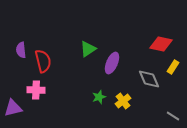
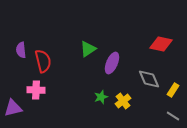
yellow rectangle: moved 23 px down
green star: moved 2 px right
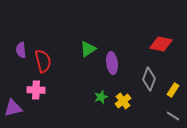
purple ellipse: rotated 30 degrees counterclockwise
gray diamond: rotated 45 degrees clockwise
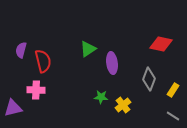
purple semicircle: rotated 21 degrees clockwise
green star: rotated 24 degrees clockwise
yellow cross: moved 4 px down
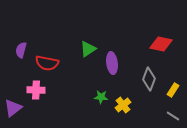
red semicircle: moved 4 px right, 2 px down; rotated 115 degrees clockwise
purple triangle: rotated 24 degrees counterclockwise
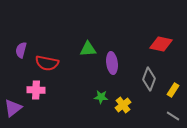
green triangle: rotated 30 degrees clockwise
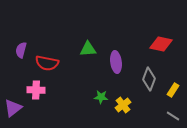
purple ellipse: moved 4 px right, 1 px up
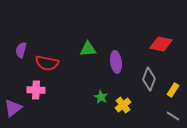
green star: rotated 24 degrees clockwise
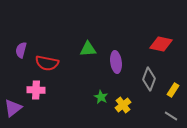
gray line: moved 2 px left
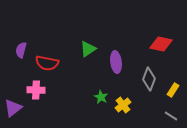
green triangle: rotated 30 degrees counterclockwise
